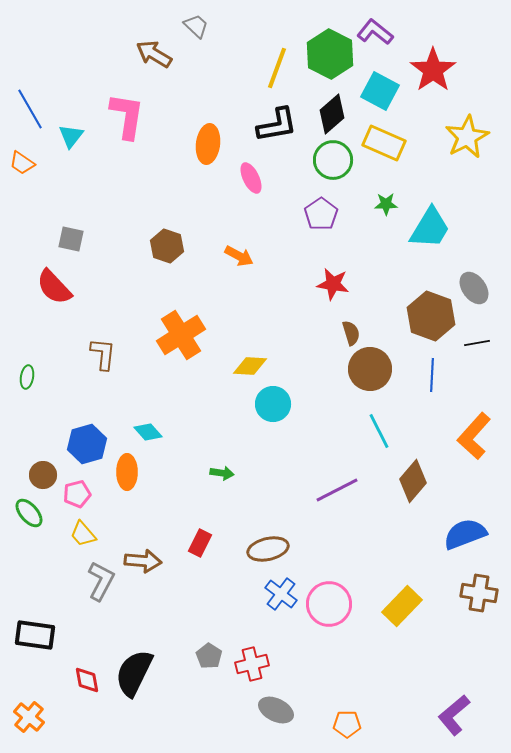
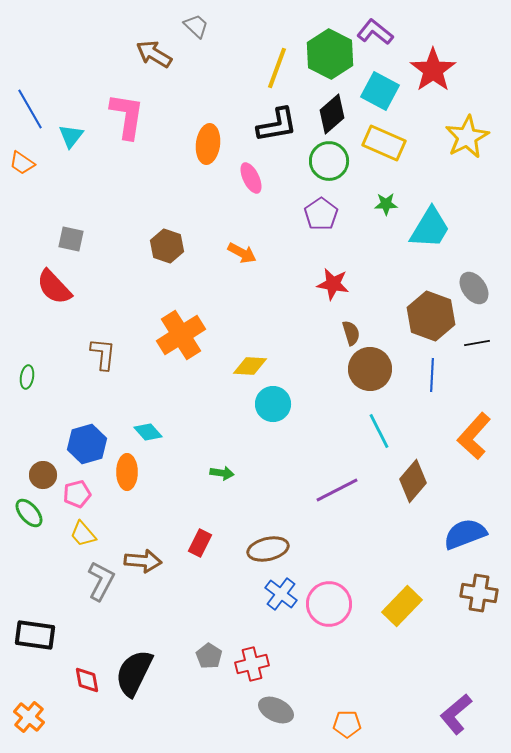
green circle at (333, 160): moved 4 px left, 1 px down
orange arrow at (239, 256): moved 3 px right, 3 px up
purple L-shape at (454, 715): moved 2 px right, 1 px up
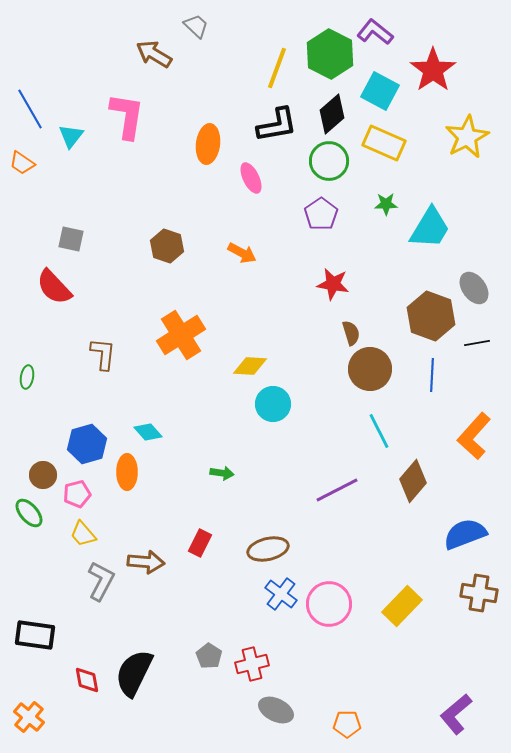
brown arrow at (143, 561): moved 3 px right, 1 px down
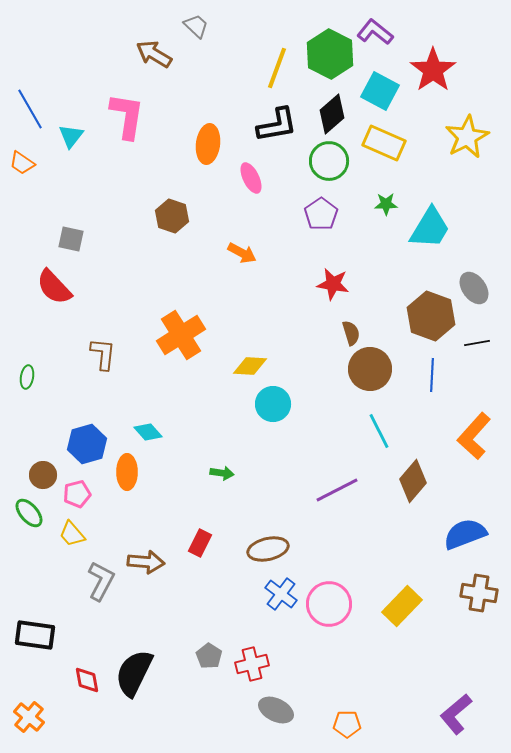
brown hexagon at (167, 246): moved 5 px right, 30 px up
yellow trapezoid at (83, 534): moved 11 px left
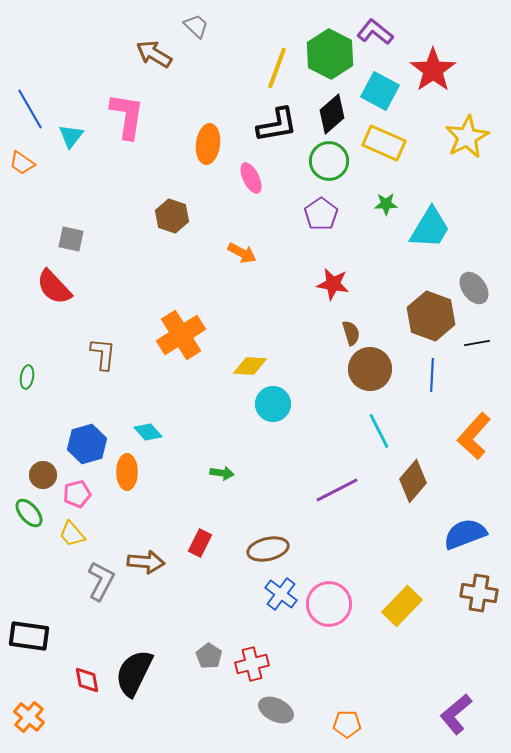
black rectangle at (35, 635): moved 6 px left, 1 px down
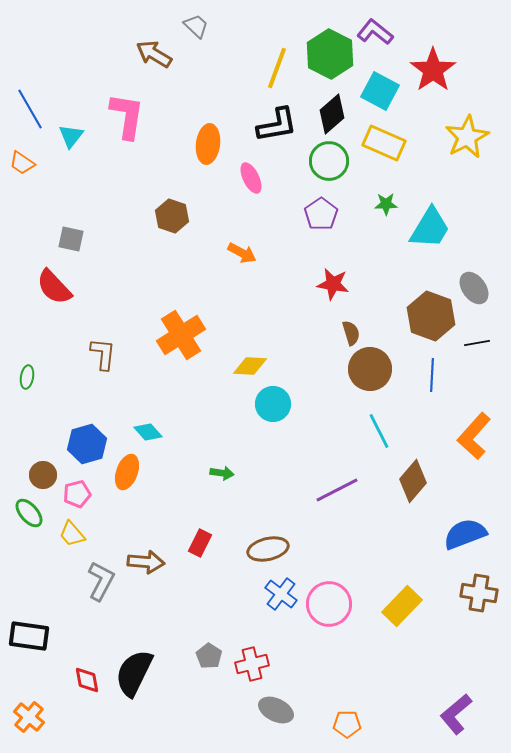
orange ellipse at (127, 472): rotated 20 degrees clockwise
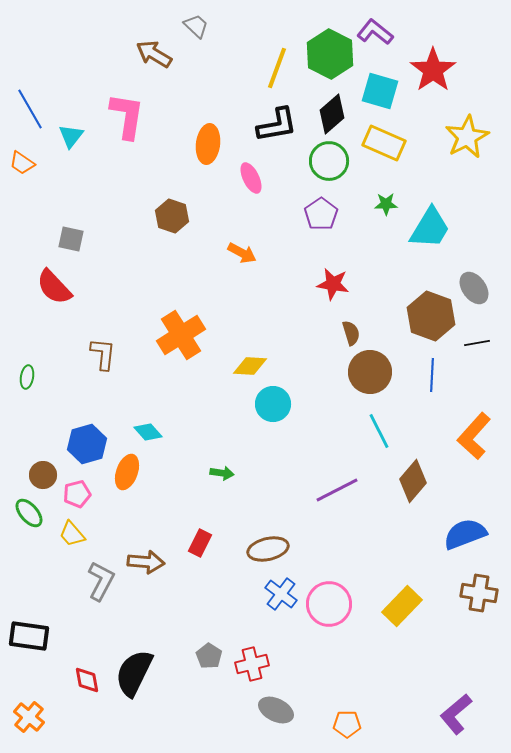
cyan square at (380, 91): rotated 12 degrees counterclockwise
brown circle at (370, 369): moved 3 px down
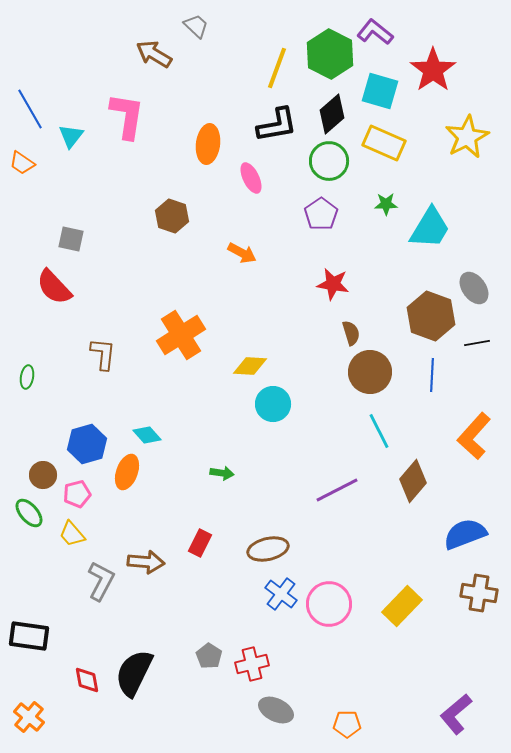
cyan diamond at (148, 432): moved 1 px left, 3 px down
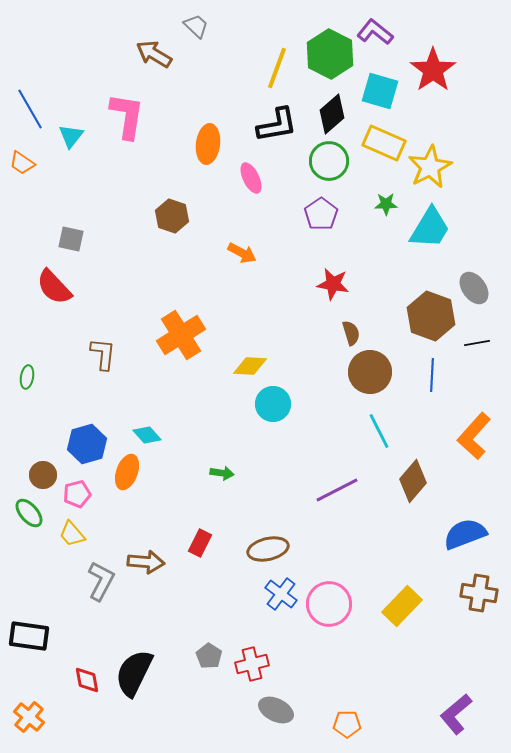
yellow star at (467, 137): moved 37 px left, 30 px down
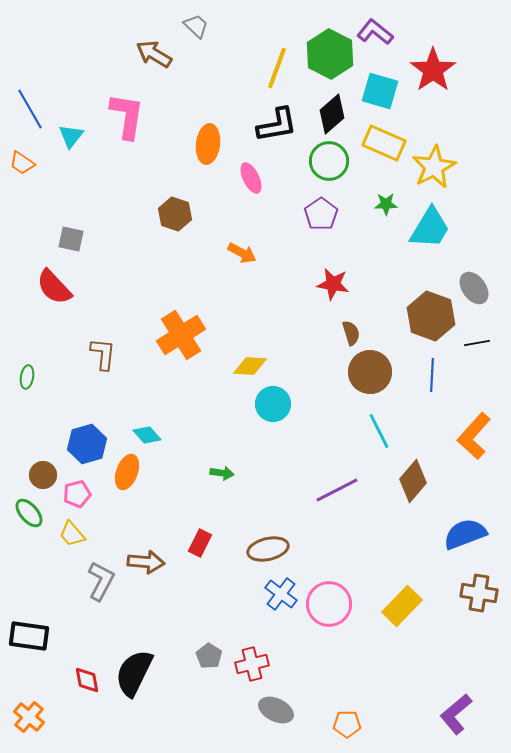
yellow star at (430, 167): moved 4 px right
brown hexagon at (172, 216): moved 3 px right, 2 px up
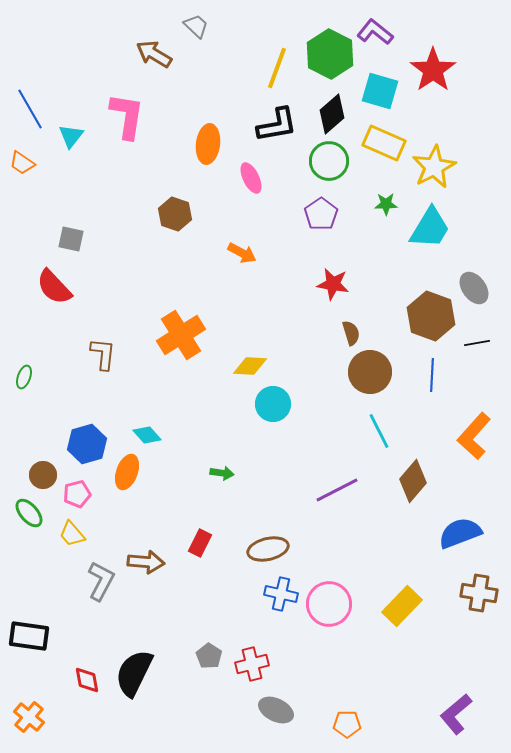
green ellipse at (27, 377): moved 3 px left; rotated 10 degrees clockwise
blue semicircle at (465, 534): moved 5 px left, 1 px up
blue cross at (281, 594): rotated 24 degrees counterclockwise
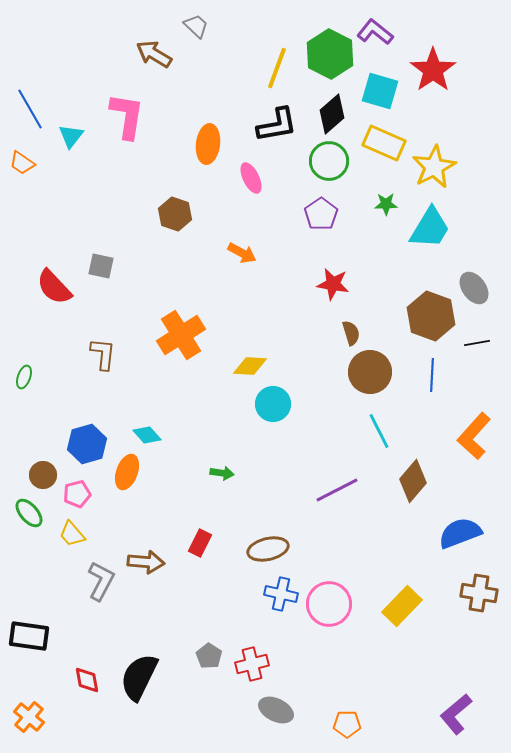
gray square at (71, 239): moved 30 px right, 27 px down
black semicircle at (134, 673): moved 5 px right, 4 px down
